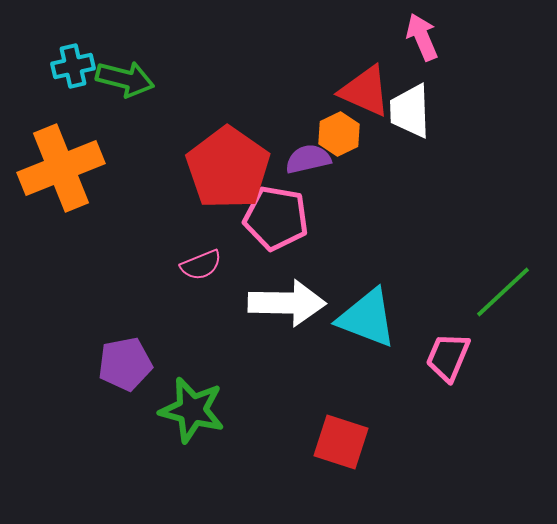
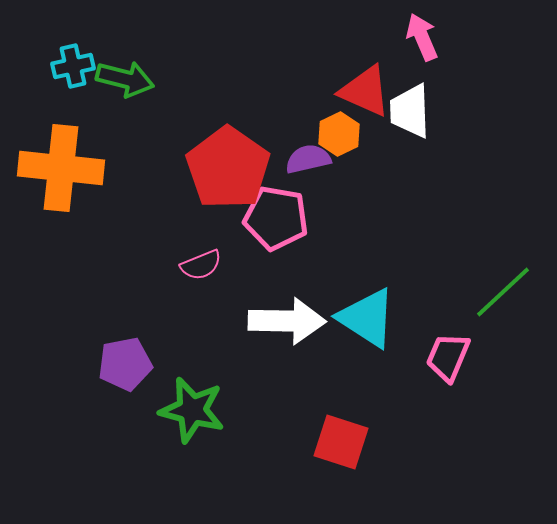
orange cross: rotated 28 degrees clockwise
white arrow: moved 18 px down
cyan triangle: rotated 12 degrees clockwise
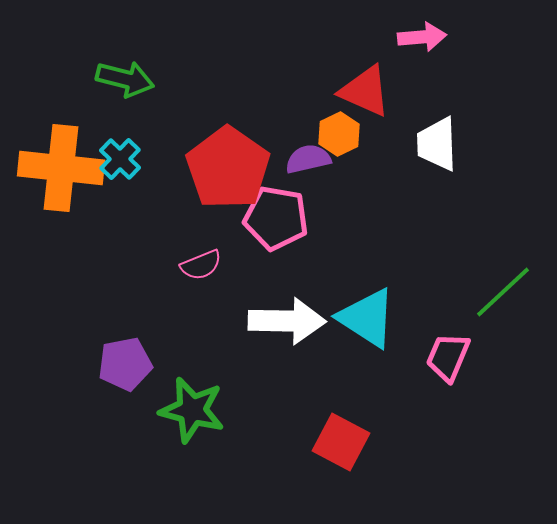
pink arrow: rotated 108 degrees clockwise
cyan cross: moved 47 px right, 93 px down; rotated 33 degrees counterclockwise
white trapezoid: moved 27 px right, 33 px down
red square: rotated 10 degrees clockwise
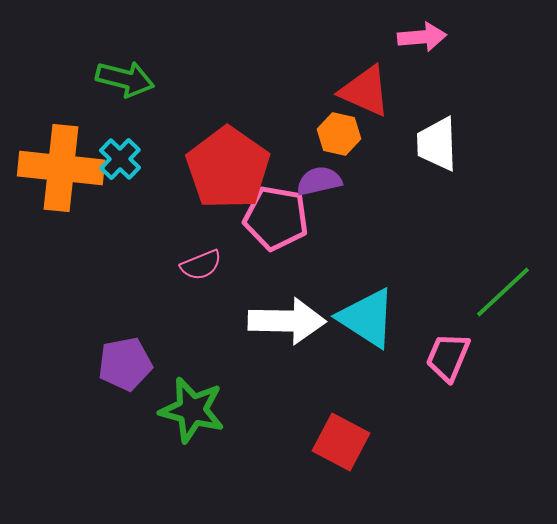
orange hexagon: rotated 21 degrees counterclockwise
purple semicircle: moved 11 px right, 22 px down
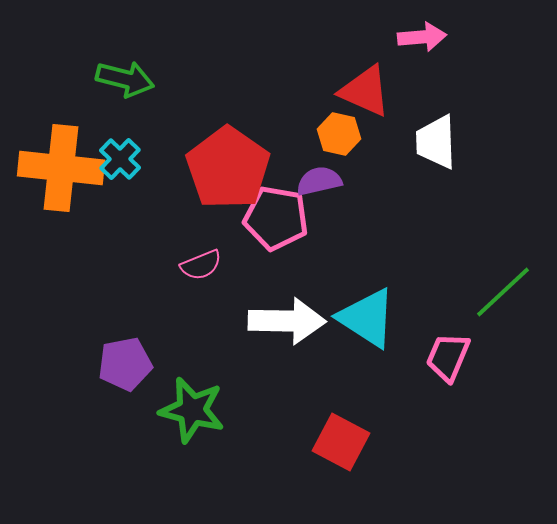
white trapezoid: moved 1 px left, 2 px up
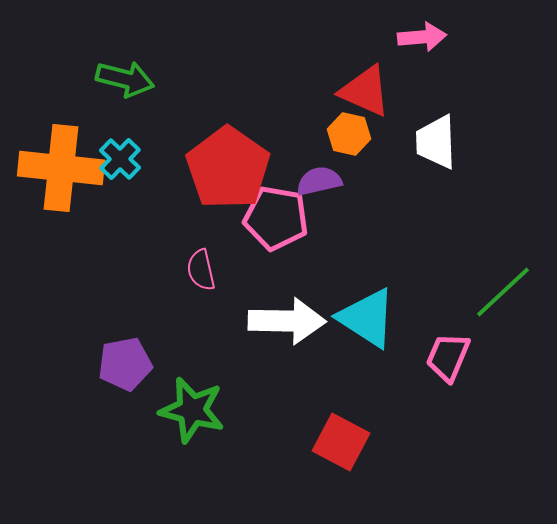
orange hexagon: moved 10 px right
pink semicircle: moved 5 px down; rotated 99 degrees clockwise
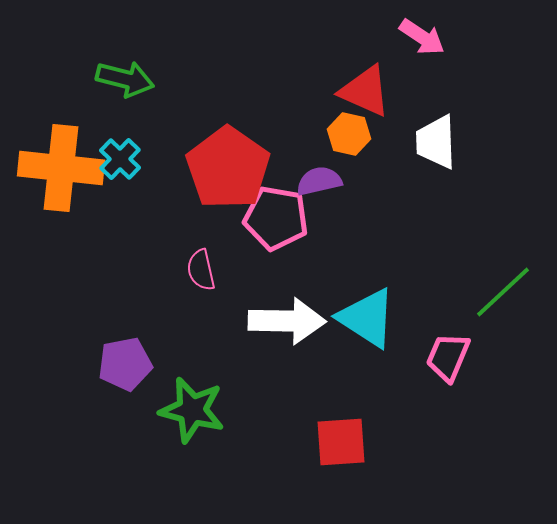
pink arrow: rotated 39 degrees clockwise
red square: rotated 32 degrees counterclockwise
